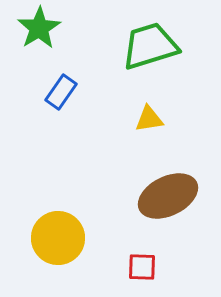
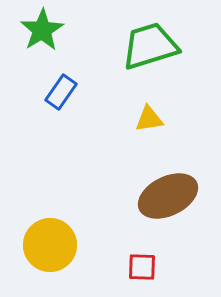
green star: moved 3 px right, 2 px down
yellow circle: moved 8 px left, 7 px down
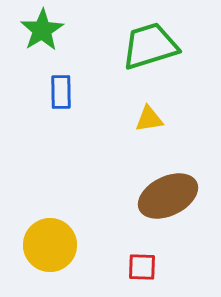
blue rectangle: rotated 36 degrees counterclockwise
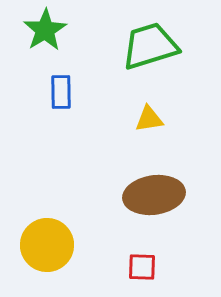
green star: moved 3 px right
brown ellipse: moved 14 px left, 1 px up; rotated 18 degrees clockwise
yellow circle: moved 3 px left
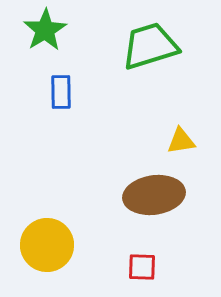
yellow triangle: moved 32 px right, 22 px down
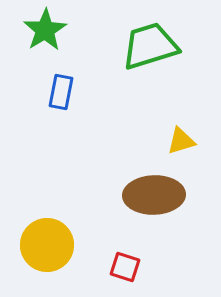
blue rectangle: rotated 12 degrees clockwise
yellow triangle: rotated 8 degrees counterclockwise
brown ellipse: rotated 6 degrees clockwise
red square: moved 17 px left; rotated 16 degrees clockwise
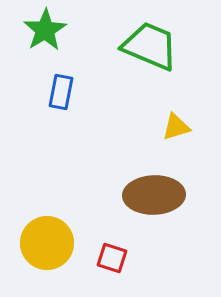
green trapezoid: rotated 40 degrees clockwise
yellow triangle: moved 5 px left, 14 px up
yellow circle: moved 2 px up
red square: moved 13 px left, 9 px up
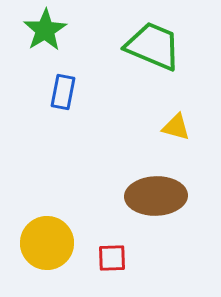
green trapezoid: moved 3 px right
blue rectangle: moved 2 px right
yellow triangle: rotated 32 degrees clockwise
brown ellipse: moved 2 px right, 1 px down
red square: rotated 20 degrees counterclockwise
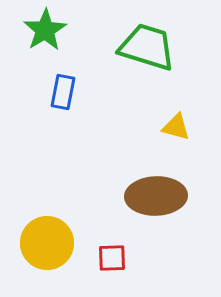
green trapezoid: moved 6 px left, 1 px down; rotated 6 degrees counterclockwise
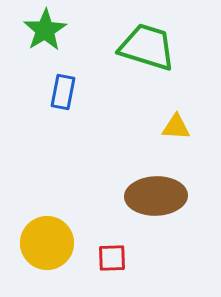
yellow triangle: rotated 12 degrees counterclockwise
